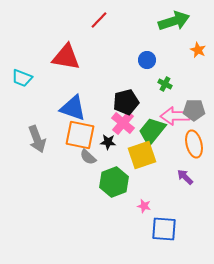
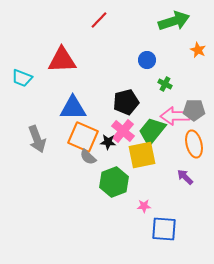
red triangle: moved 4 px left, 3 px down; rotated 12 degrees counterclockwise
blue triangle: rotated 20 degrees counterclockwise
pink cross: moved 8 px down
orange square: moved 3 px right, 2 px down; rotated 12 degrees clockwise
yellow square: rotated 8 degrees clockwise
pink star: rotated 16 degrees counterclockwise
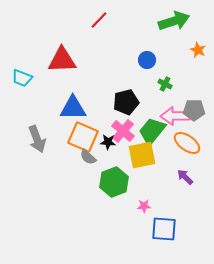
orange ellipse: moved 7 px left, 1 px up; rotated 40 degrees counterclockwise
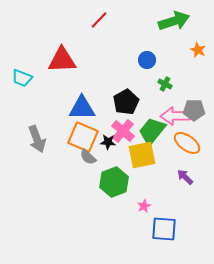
black pentagon: rotated 15 degrees counterclockwise
blue triangle: moved 9 px right
pink star: rotated 24 degrees counterclockwise
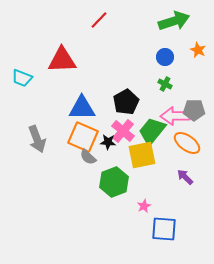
blue circle: moved 18 px right, 3 px up
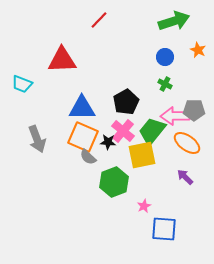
cyan trapezoid: moved 6 px down
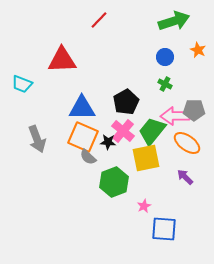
yellow square: moved 4 px right, 3 px down
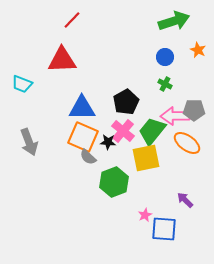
red line: moved 27 px left
gray arrow: moved 8 px left, 3 px down
purple arrow: moved 23 px down
pink star: moved 1 px right, 9 px down
